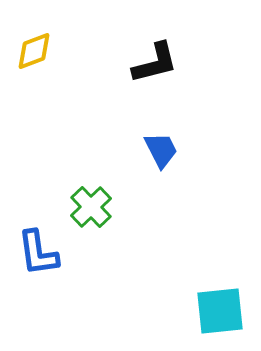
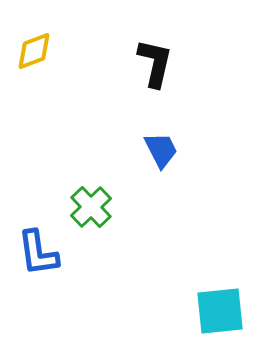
black L-shape: rotated 63 degrees counterclockwise
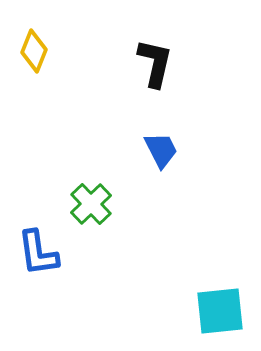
yellow diamond: rotated 48 degrees counterclockwise
green cross: moved 3 px up
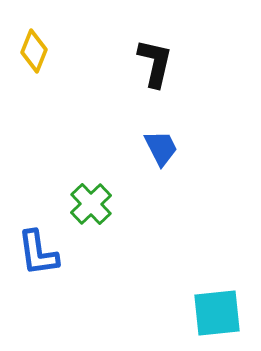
blue trapezoid: moved 2 px up
cyan square: moved 3 px left, 2 px down
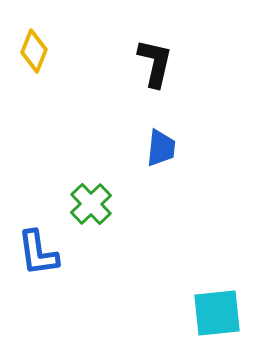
blue trapezoid: rotated 33 degrees clockwise
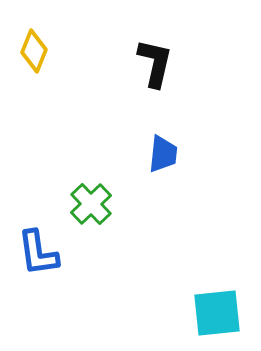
blue trapezoid: moved 2 px right, 6 px down
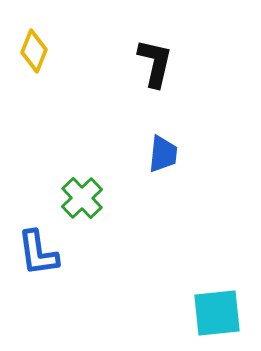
green cross: moved 9 px left, 6 px up
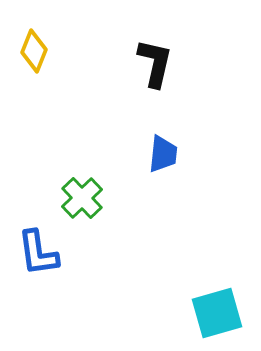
cyan square: rotated 10 degrees counterclockwise
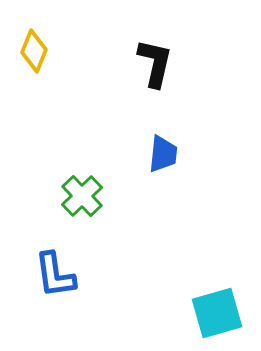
green cross: moved 2 px up
blue L-shape: moved 17 px right, 22 px down
